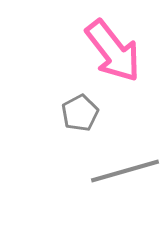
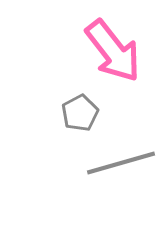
gray line: moved 4 px left, 8 px up
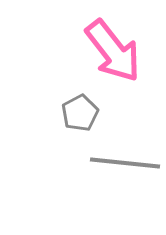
gray line: moved 4 px right; rotated 22 degrees clockwise
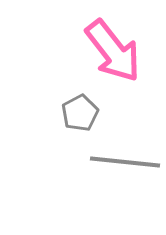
gray line: moved 1 px up
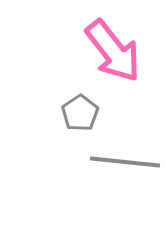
gray pentagon: rotated 6 degrees counterclockwise
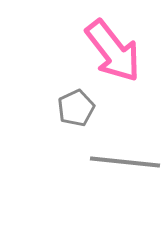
gray pentagon: moved 4 px left, 5 px up; rotated 9 degrees clockwise
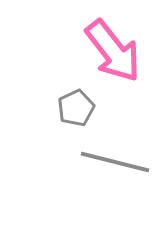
gray line: moved 10 px left; rotated 8 degrees clockwise
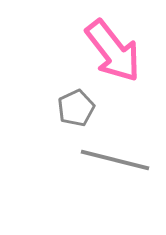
gray line: moved 2 px up
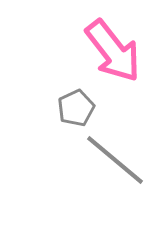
gray line: rotated 26 degrees clockwise
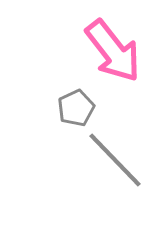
gray line: rotated 6 degrees clockwise
